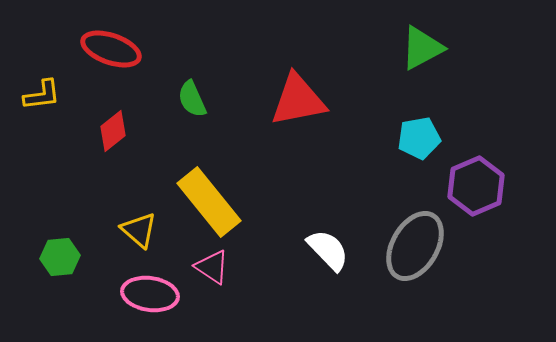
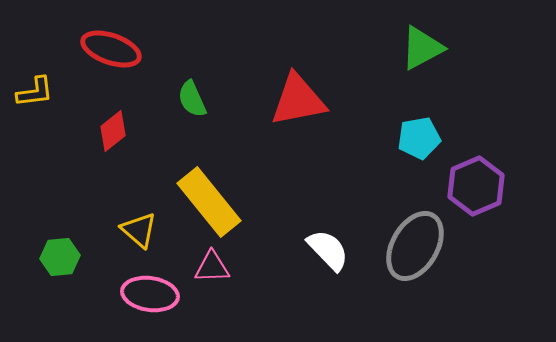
yellow L-shape: moved 7 px left, 3 px up
pink triangle: rotated 36 degrees counterclockwise
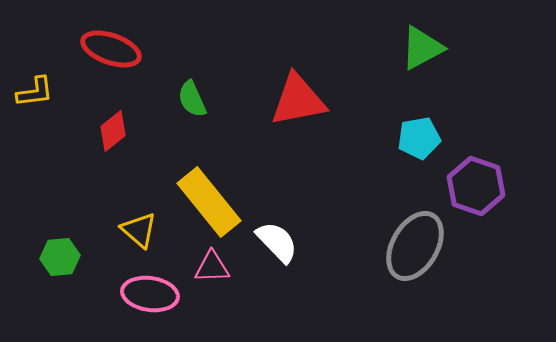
purple hexagon: rotated 18 degrees counterclockwise
white semicircle: moved 51 px left, 8 px up
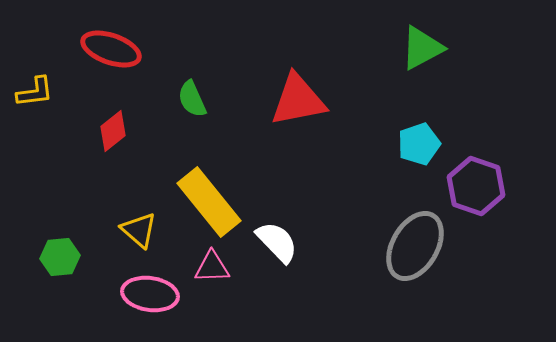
cyan pentagon: moved 6 px down; rotated 9 degrees counterclockwise
